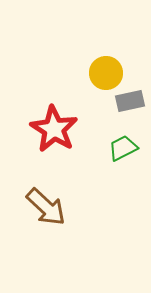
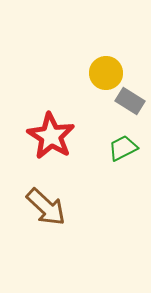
gray rectangle: rotated 44 degrees clockwise
red star: moved 3 px left, 7 px down
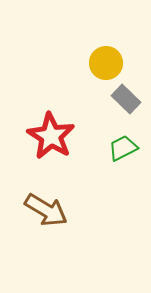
yellow circle: moved 10 px up
gray rectangle: moved 4 px left, 2 px up; rotated 12 degrees clockwise
brown arrow: moved 3 px down; rotated 12 degrees counterclockwise
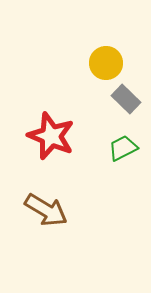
red star: rotated 9 degrees counterclockwise
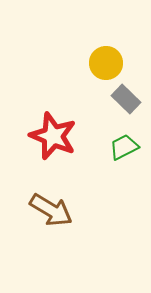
red star: moved 2 px right
green trapezoid: moved 1 px right, 1 px up
brown arrow: moved 5 px right
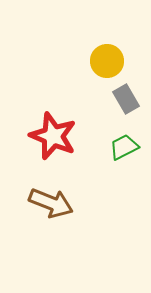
yellow circle: moved 1 px right, 2 px up
gray rectangle: rotated 16 degrees clockwise
brown arrow: moved 7 px up; rotated 9 degrees counterclockwise
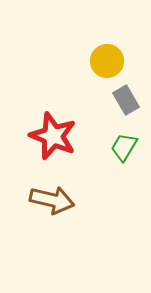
gray rectangle: moved 1 px down
green trapezoid: rotated 32 degrees counterclockwise
brown arrow: moved 1 px right, 3 px up; rotated 9 degrees counterclockwise
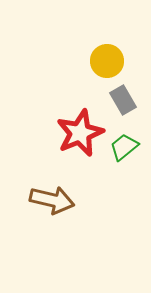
gray rectangle: moved 3 px left
red star: moved 27 px right, 3 px up; rotated 27 degrees clockwise
green trapezoid: rotated 20 degrees clockwise
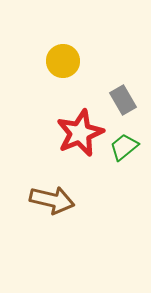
yellow circle: moved 44 px left
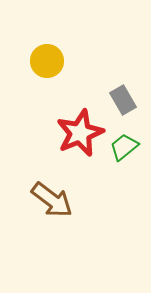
yellow circle: moved 16 px left
brown arrow: rotated 24 degrees clockwise
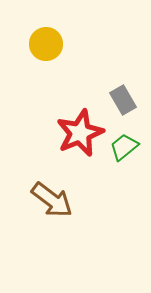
yellow circle: moved 1 px left, 17 px up
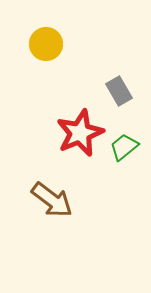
gray rectangle: moved 4 px left, 9 px up
